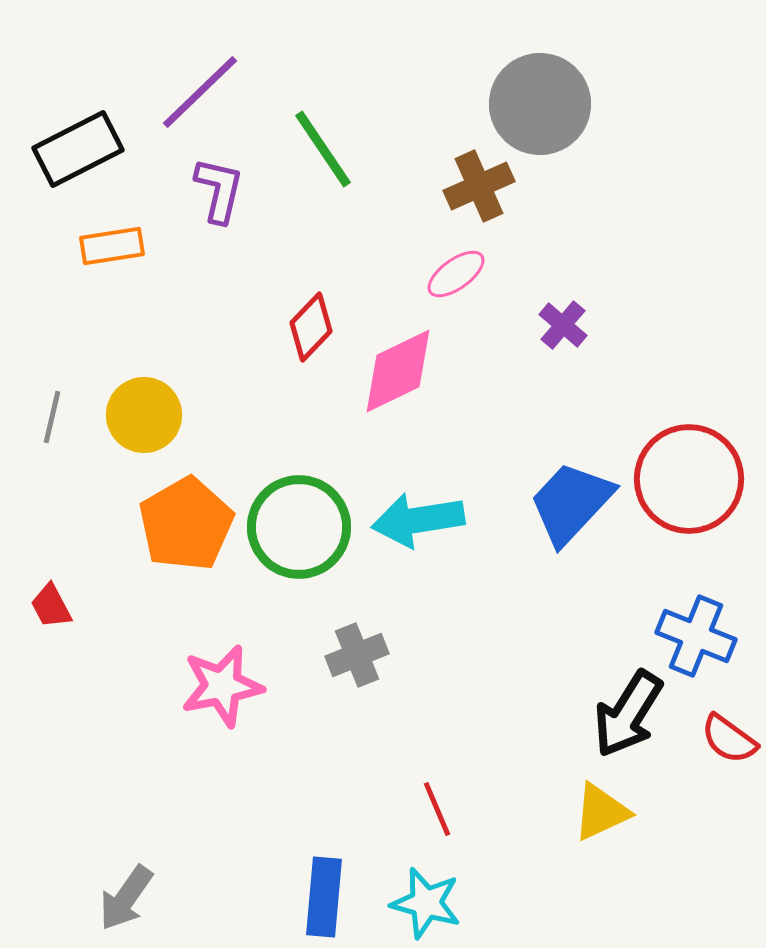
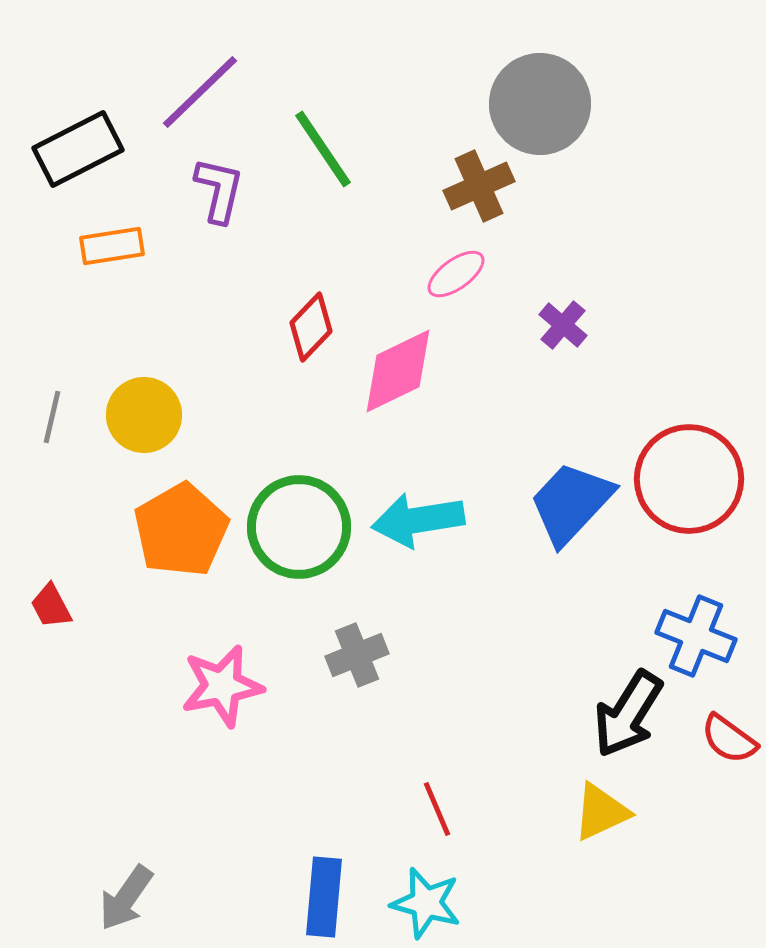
orange pentagon: moved 5 px left, 6 px down
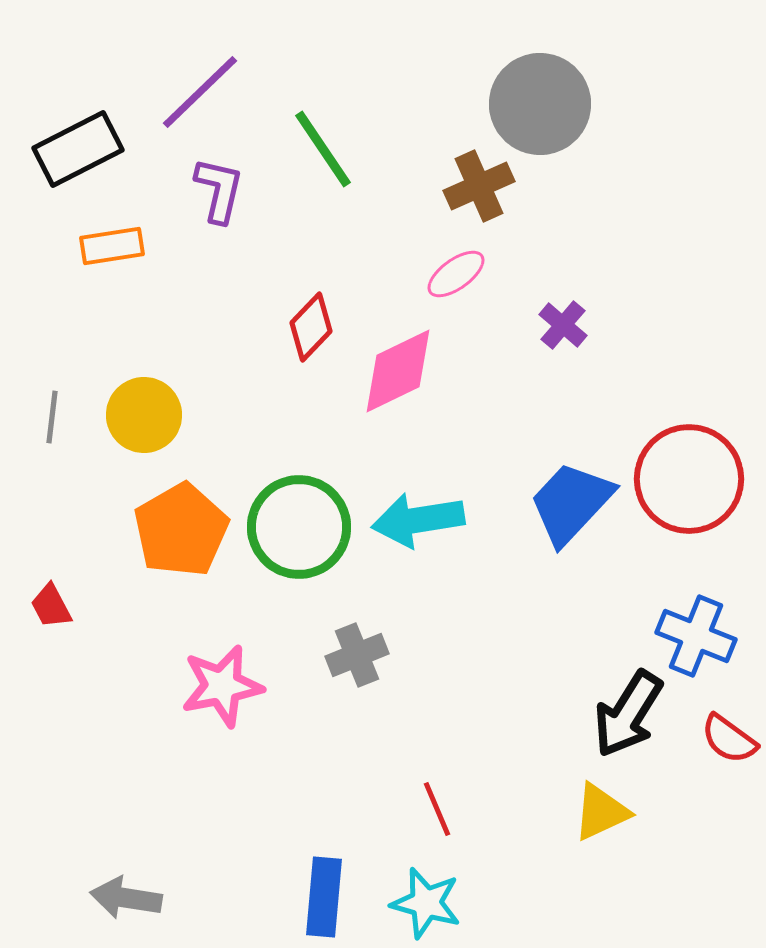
gray line: rotated 6 degrees counterclockwise
gray arrow: rotated 64 degrees clockwise
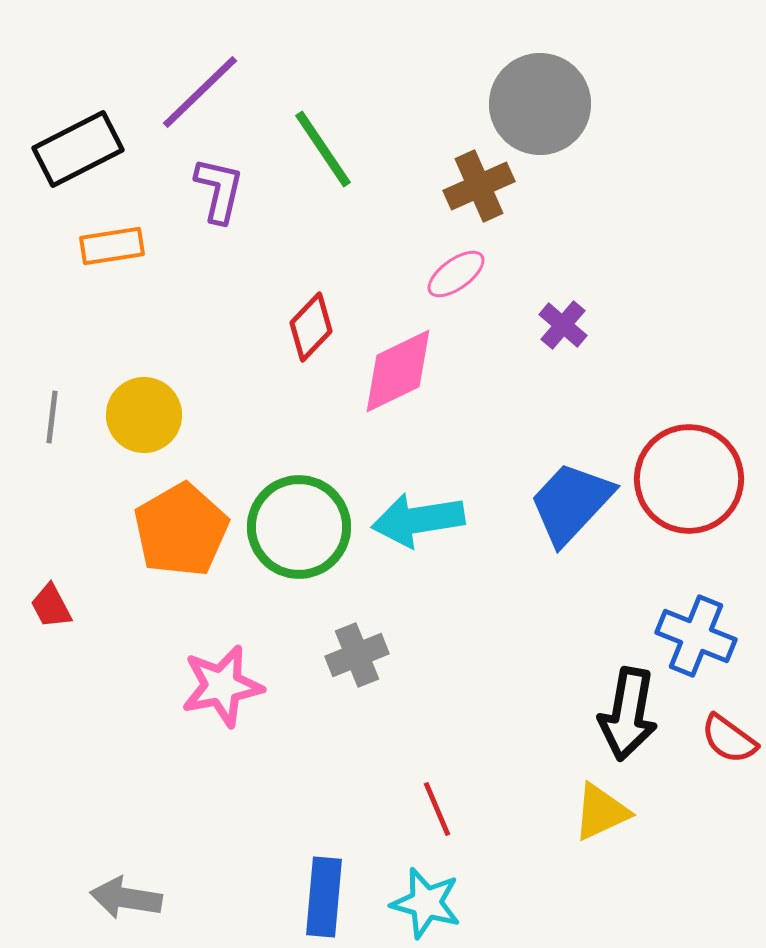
black arrow: rotated 22 degrees counterclockwise
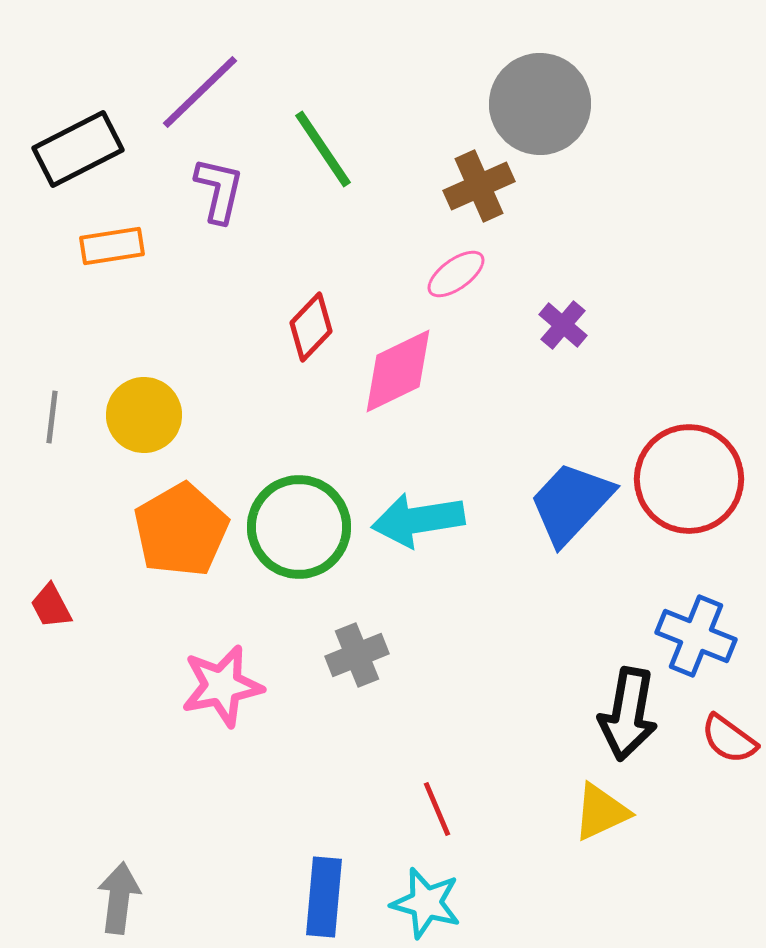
gray arrow: moved 7 px left; rotated 88 degrees clockwise
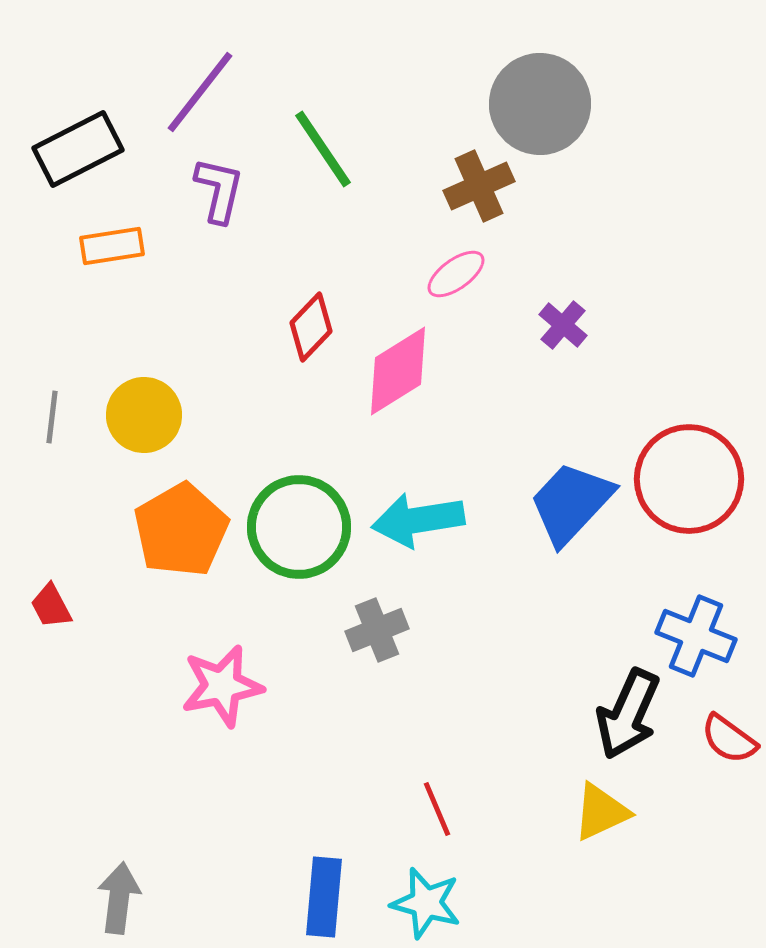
purple line: rotated 8 degrees counterclockwise
pink diamond: rotated 6 degrees counterclockwise
gray cross: moved 20 px right, 25 px up
black arrow: rotated 14 degrees clockwise
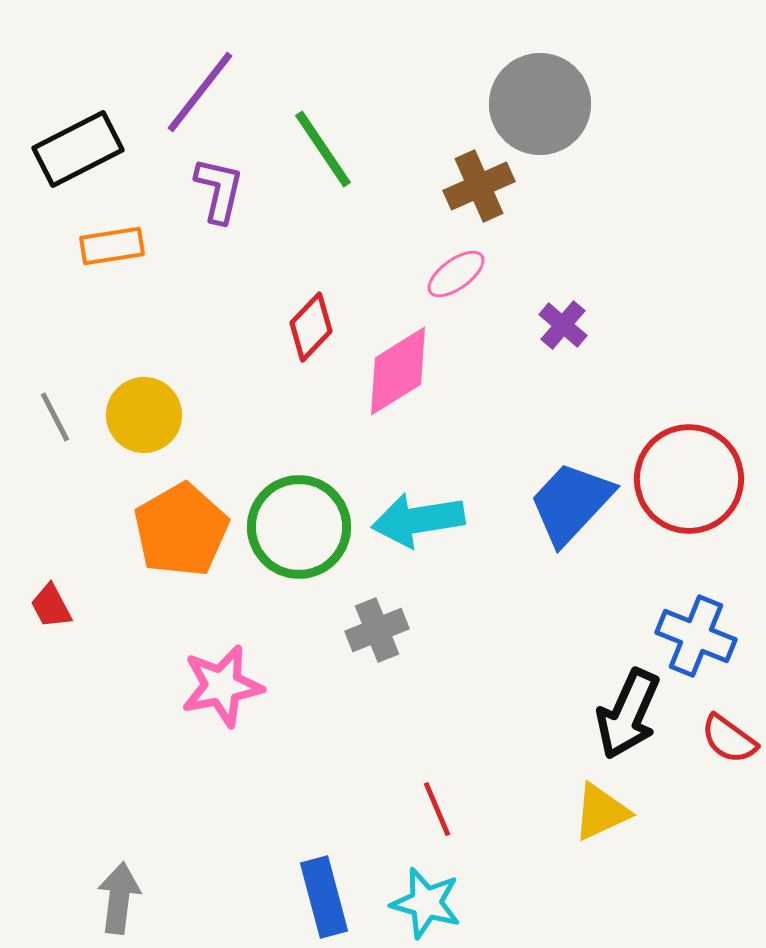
gray line: moved 3 px right; rotated 34 degrees counterclockwise
blue rectangle: rotated 20 degrees counterclockwise
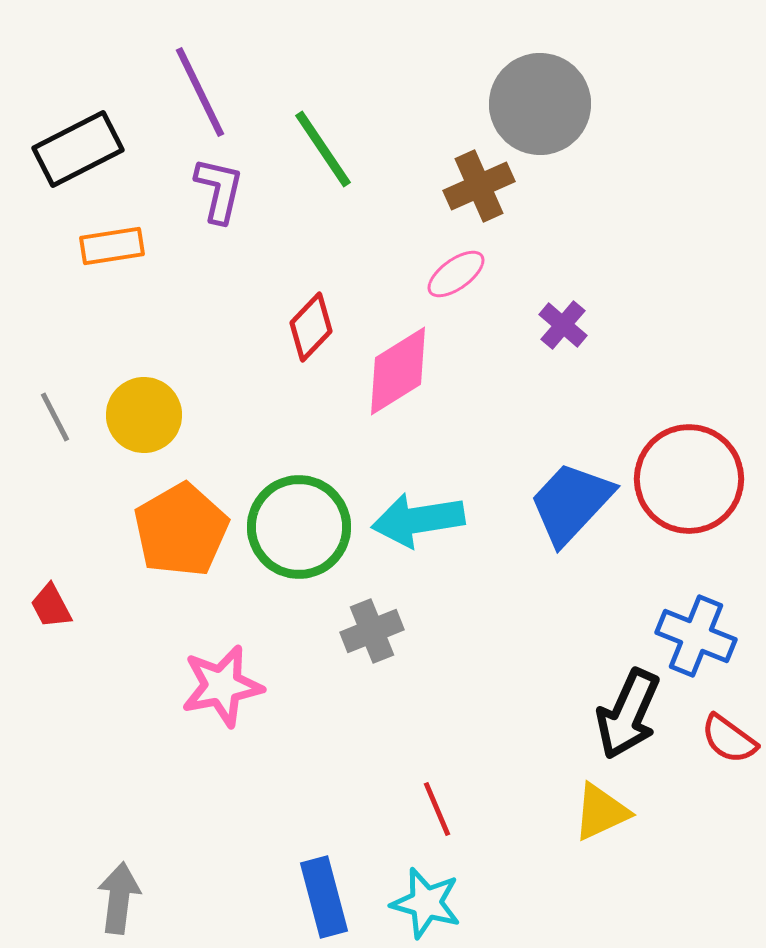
purple line: rotated 64 degrees counterclockwise
gray cross: moved 5 px left, 1 px down
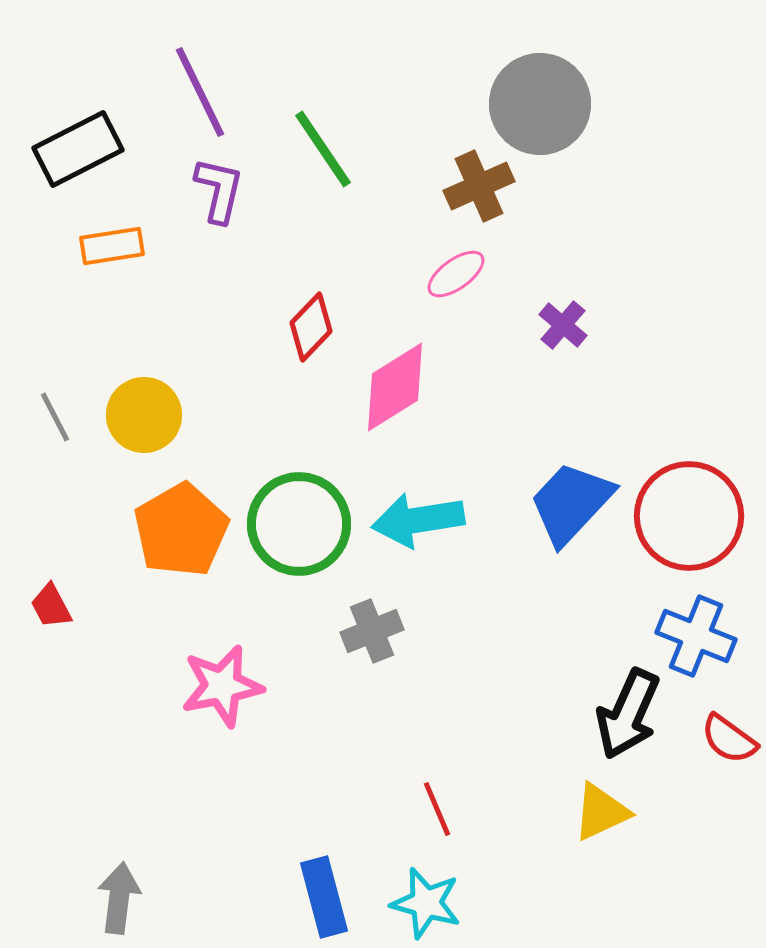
pink diamond: moved 3 px left, 16 px down
red circle: moved 37 px down
green circle: moved 3 px up
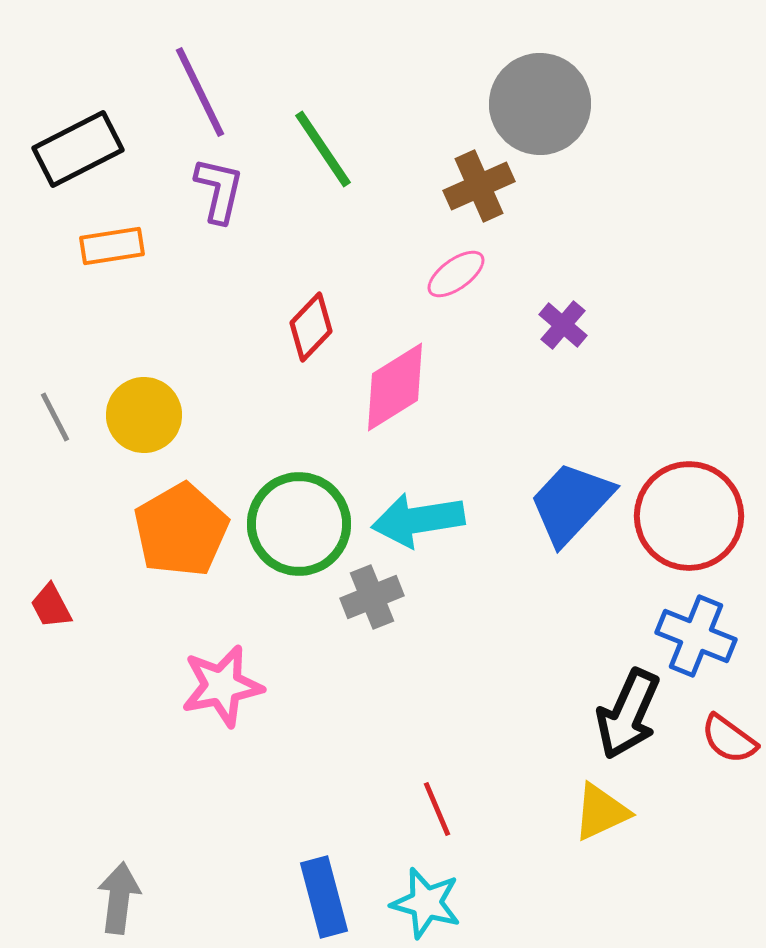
gray cross: moved 34 px up
